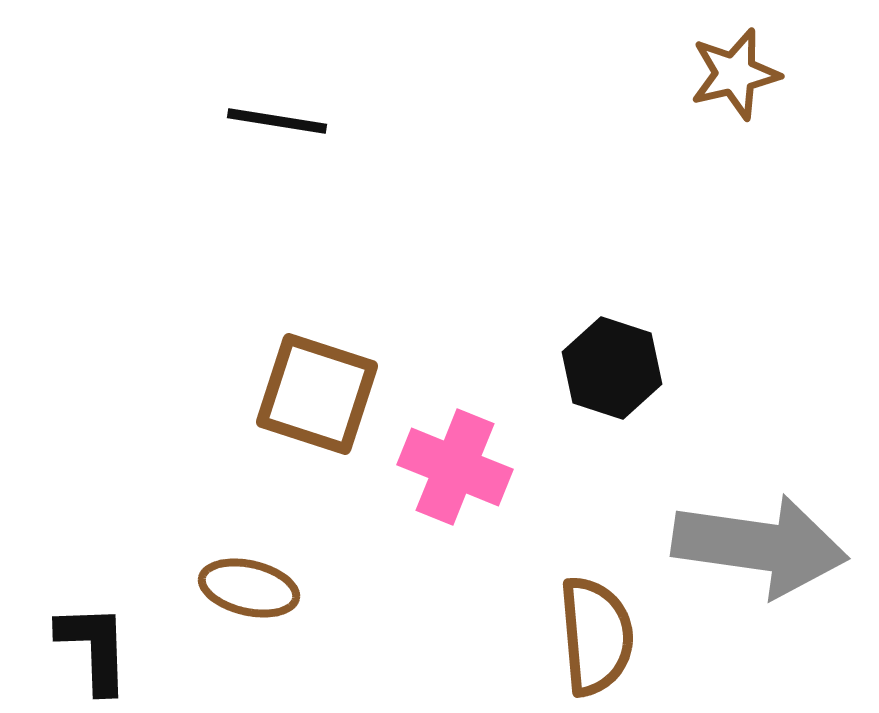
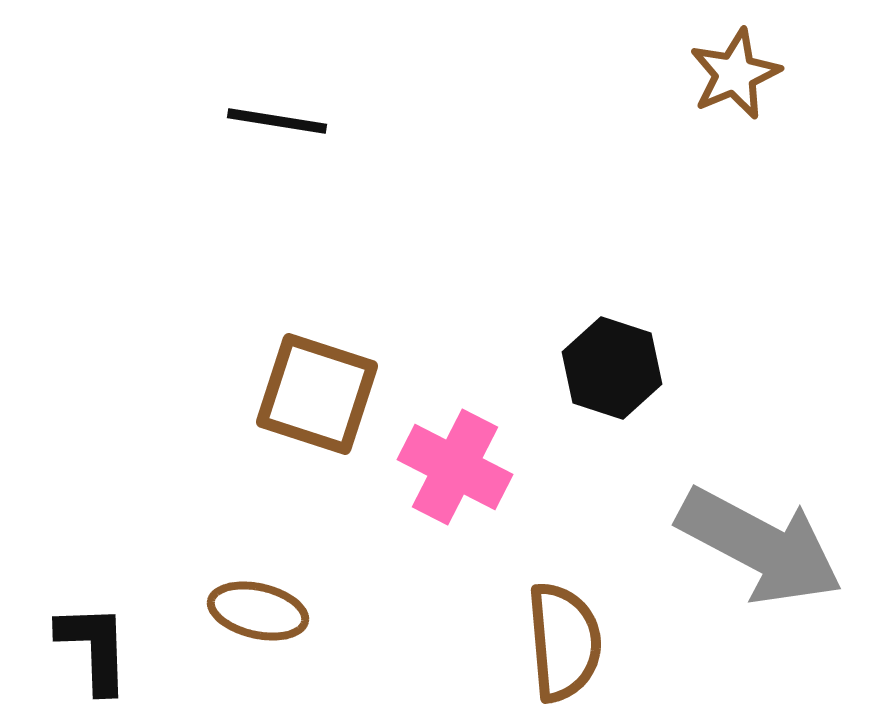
brown star: rotated 10 degrees counterclockwise
pink cross: rotated 5 degrees clockwise
gray arrow: rotated 20 degrees clockwise
brown ellipse: moved 9 px right, 23 px down
brown semicircle: moved 32 px left, 6 px down
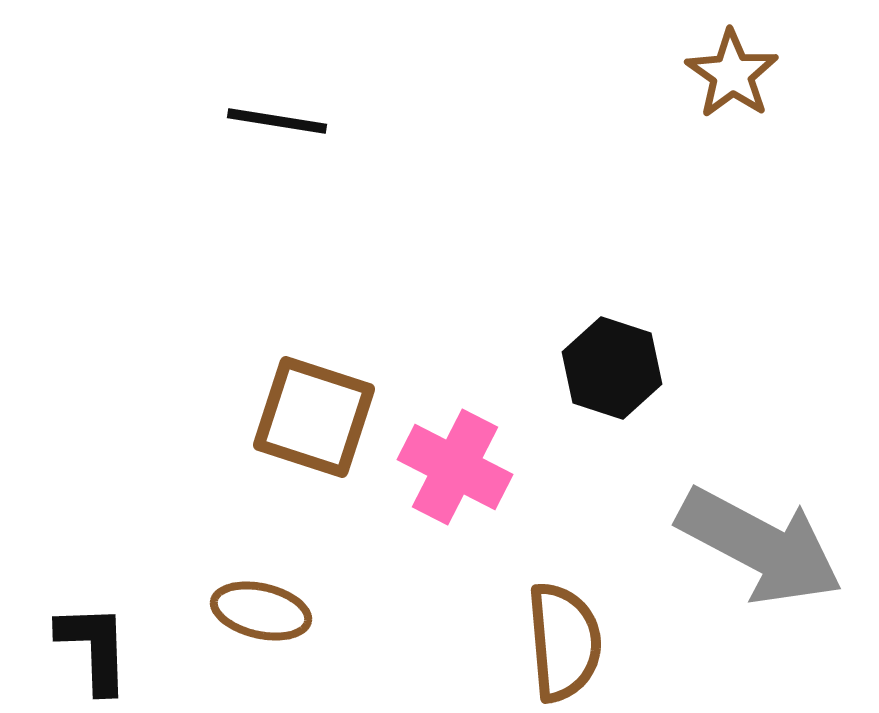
brown star: moved 3 px left; rotated 14 degrees counterclockwise
brown square: moved 3 px left, 23 px down
brown ellipse: moved 3 px right
